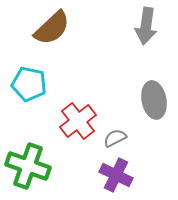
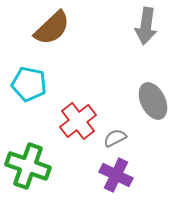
gray ellipse: moved 1 px left, 1 px down; rotated 15 degrees counterclockwise
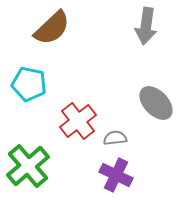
gray ellipse: moved 3 px right, 2 px down; rotated 18 degrees counterclockwise
gray semicircle: rotated 20 degrees clockwise
green cross: rotated 30 degrees clockwise
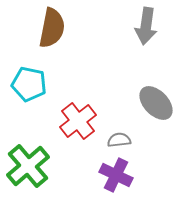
brown semicircle: rotated 36 degrees counterclockwise
gray semicircle: moved 4 px right, 2 px down
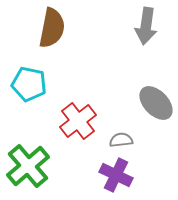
gray semicircle: moved 2 px right
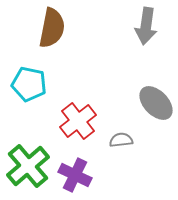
purple cross: moved 41 px left
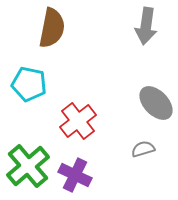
gray semicircle: moved 22 px right, 9 px down; rotated 10 degrees counterclockwise
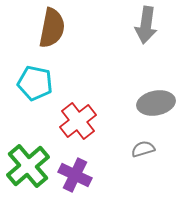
gray arrow: moved 1 px up
cyan pentagon: moved 6 px right, 1 px up
gray ellipse: rotated 57 degrees counterclockwise
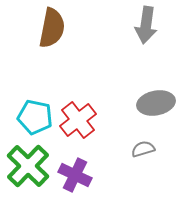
cyan pentagon: moved 34 px down
red cross: moved 1 px up
green cross: rotated 6 degrees counterclockwise
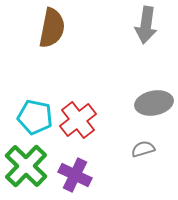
gray ellipse: moved 2 px left
green cross: moved 2 px left
